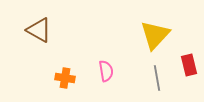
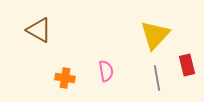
red rectangle: moved 2 px left
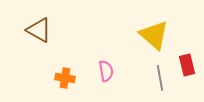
yellow triangle: moved 1 px left; rotated 32 degrees counterclockwise
gray line: moved 3 px right
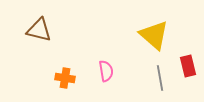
brown triangle: rotated 16 degrees counterclockwise
red rectangle: moved 1 px right, 1 px down
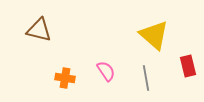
pink semicircle: rotated 25 degrees counterclockwise
gray line: moved 14 px left
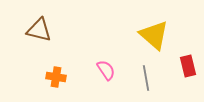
pink semicircle: moved 1 px up
orange cross: moved 9 px left, 1 px up
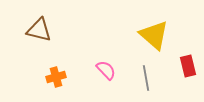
pink semicircle: rotated 10 degrees counterclockwise
orange cross: rotated 24 degrees counterclockwise
